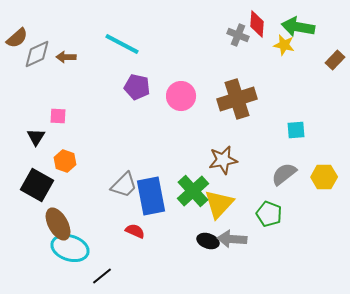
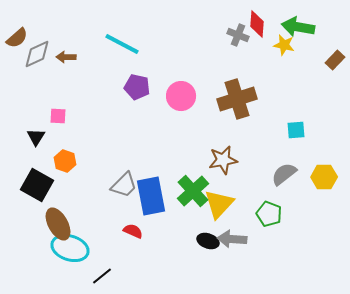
red semicircle: moved 2 px left
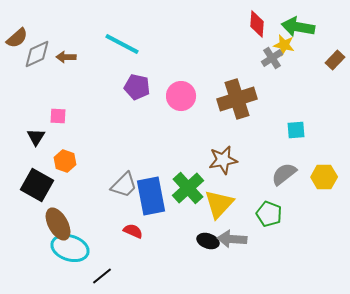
gray cross: moved 34 px right, 23 px down; rotated 35 degrees clockwise
green cross: moved 5 px left, 3 px up
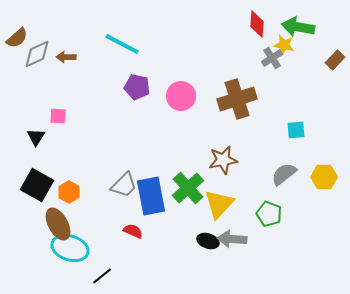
orange hexagon: moved 4 px right, 31 px down; rotated 10 degrees clockwise
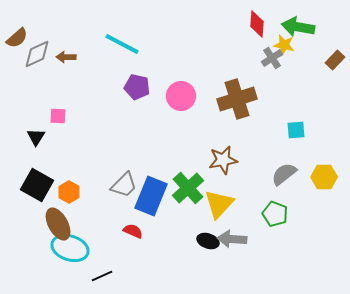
blue rectangle: rotated 33 degrees clockwise
green pentagon: moved 6 px right
black line: rotated 15 degrees clockwise
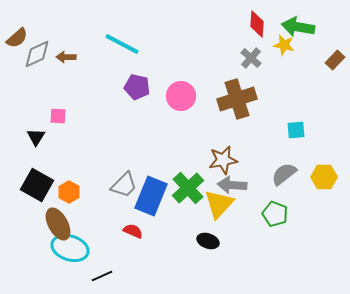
gray cross: moved 21 px left; rotated 15 degrees counterclockwise
gray arrow: moved 54 px up
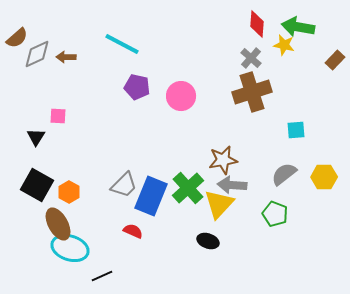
brown cross: moved 15 px right, 7 px up
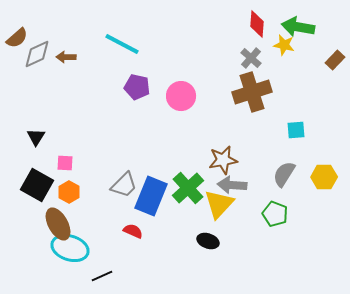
pink square: moved 7 px right, 47 px down
gray semicircle: rotated 20 degrees counterclockwise
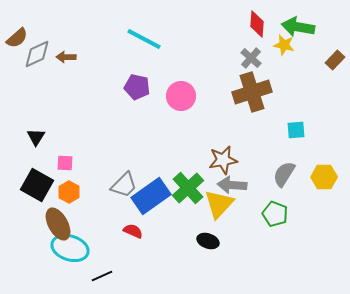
cyan line: moved 22 px right, 5 px up
blue rectangle: rotated 33 degrees clockwise
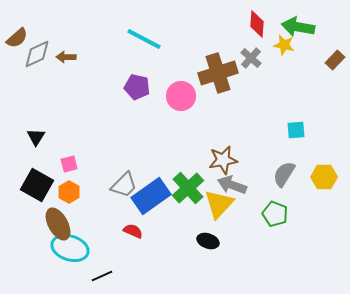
brown cross: moved 34 px left, 19 px up
pink square: moved 4 px right, 1 px down; rotated 18 degrees counterclockwise
gray arrow: rotated 16 degrees clockwise
